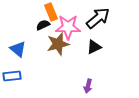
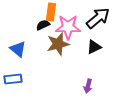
orange rectangle: rotated 30 degrees clockwise
blue rectangle: moved 1 px right, 3 px down
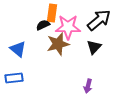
orange rectangle: moved 1 px right, 1 px down
black arrow: moved 1 px right, 2 px down
black triangle: rotated 21 degrees counterclockwise
blue rectangle: moved 1 px right, 1 px up
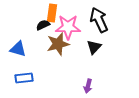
black arrow: rotated 75 degrees counterclockwise
blue triangle: rotated 24 degrees counterclockwise
blue rectangle: moved 10 px right
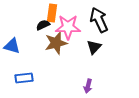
brown star: moved 2 px left, 1 px up
blue triangle: moved 6 px left, 3 px up
